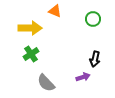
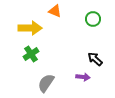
black arrow: rotated 119 degrees clockwise
purple arrow: rotated 24 degrees clockwise
gray semicircle: rotated 78 degrees clockwise
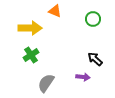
green cross: moved 1 px down
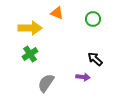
orange triangle: moved 2 px right, 2 px down
green cross: moved 1 px left, 1 px up
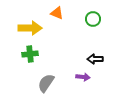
green cross: rotated 28 degrees clockwise
black arrow: rotated 42 degrees counterclockwise
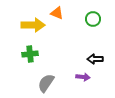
yellow arrow: moved 3 px right, 3 px up
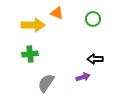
purple arrow: rotated 24 degrees counterclockwise
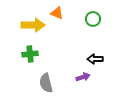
gray semicircle: rotated 48 degrees counterclockwise
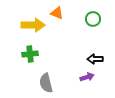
purple arrow: moved 4 px right
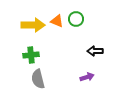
orange triangle: moved 8 px down
green circle: moved 17 px left
green cross: moved 1 px right, 1 px down
black arrow: moved 8 px up
gray semicircle: moved 8 px left, 4 px up
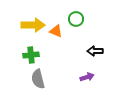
orange triangle: moved 1 px left, 10 px down
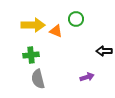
black arrow: moved 9 px right
